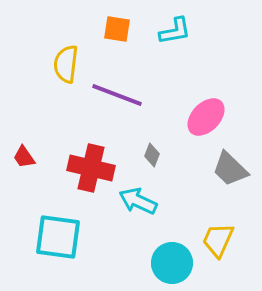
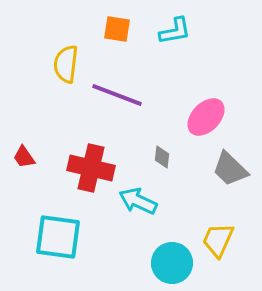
gray diamond: moved 10 px right, 2 px down; rotated 15 degrees counterclockwise
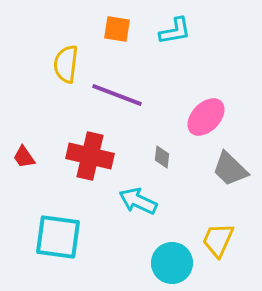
red cross: moved 1 px left, 12 px up
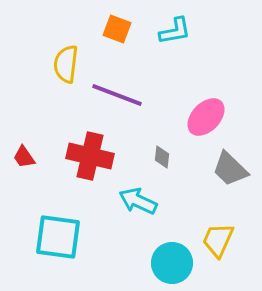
orange square: rotated 12 degrees clockwise
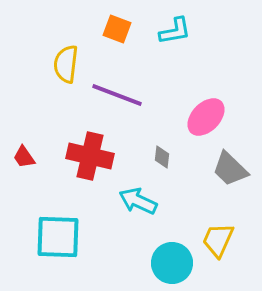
cyan square: rotated 6 degrees counterclockwise
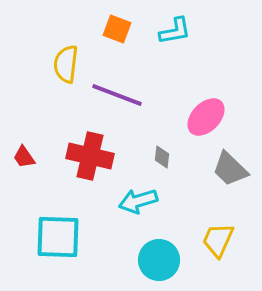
cyan arrow: rotated 42 degrees counterclockwise
cyan circle: moved 13 px left, 3 px up
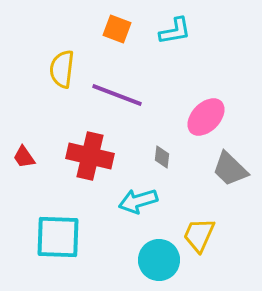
yellow semicircle: moved 4 px left, 5 px down
yellow trapezoid: moved 19 px left, 5 px up
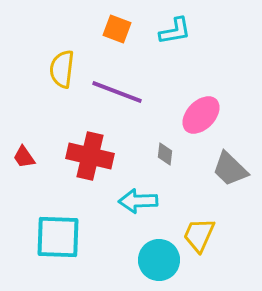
purple line: moved 3 px up
pink ellipse: moved 5 px left, 2 px up
gray diamond: moved 3 px right, 3 px up
cyan arrow: rotated 15 degrees clockwise
